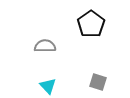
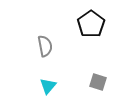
gray semicircle: rotated 80 degrees clockwise
cyan triangle: rotated 24 degrees clockwise
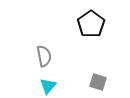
gray semicircle: moved 1 px left, 10 px down
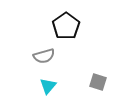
black pentagon: moved 25 px left, 2 px down
gray semicircle: rotated 85 degrees clockwise
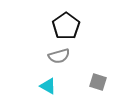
gray semicircle: moved 15 px right
cyan triangle: rotated 42 degrees counterclockwise
